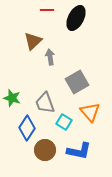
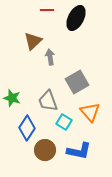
gray trapezoid: moved 3 px right, 2 px up
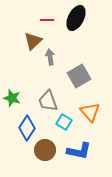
red line: moved 10 px down
gray square: moved 2 px right, 6 px up
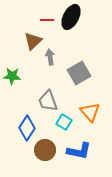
black ellipse: moved 5 px left, 1 px up
gray square: moved 3 px up
green star: moved 22 px up; rotated 12 degrees counterclockwise
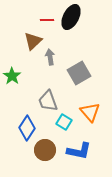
green star: rotated 30 degrees clockwise
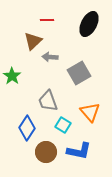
black ellipse: moved 18 px right, 7 px down
gray arrow: rotated 77 degrees counterclockwise
cyan square: moved 1 px left, 3 px down
brown circle: moved 1 px right, 2 px down
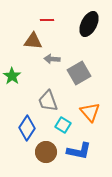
brown triangle: rotated 48 degrees clockwise
gray arrow: moved 2 px right, 2 px down
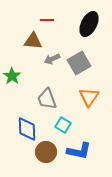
gray arrow: rotated 28 degrees counterclockwise
gray square: moved 10 px up
gray trapezoid: moved 1 px left, 2 px up
orange triangle: moved 1 px left, 15 px up; rotated 15 degrees clockwise
blue diamond: moved 1 px down; rotated 35 degrees counterclockwise
